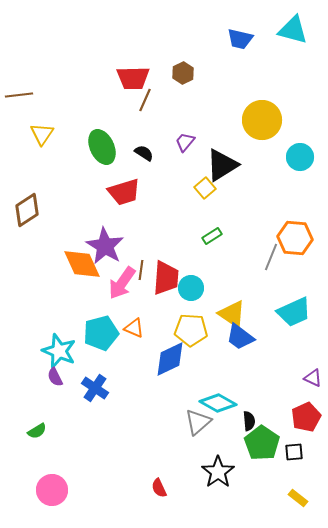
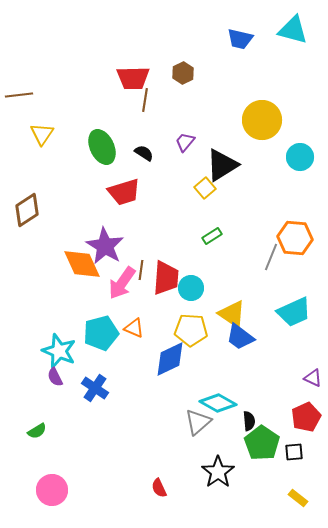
brown line at (145, 100): rotated 15 degrees counterclockwise
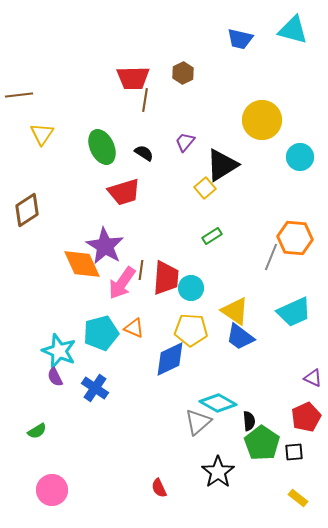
yellow triangle at (232, 314): moved 3 px right, 3 px up
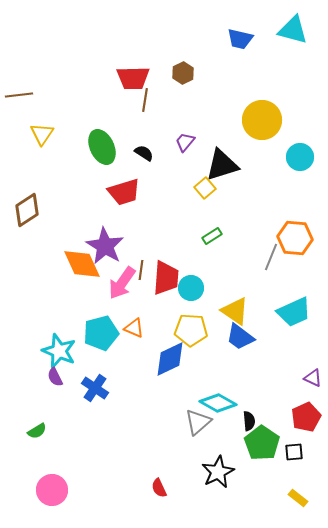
black triangle at (222, 165): rotated 15 degrees clockwise
black star at (218, 472): rotated 8 degrees clockwise
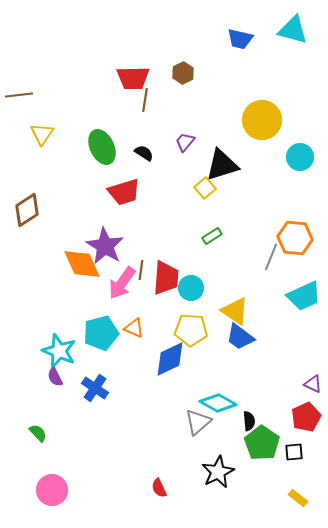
cyan trapezoid at (294, 312): moved 10 px right, 16 px up
purple triangle at (313, 378): moved 6 px down
green semicircle at (37, 431): moved 1 px right, 2 px down; rotated 102 degrees counterclockwise
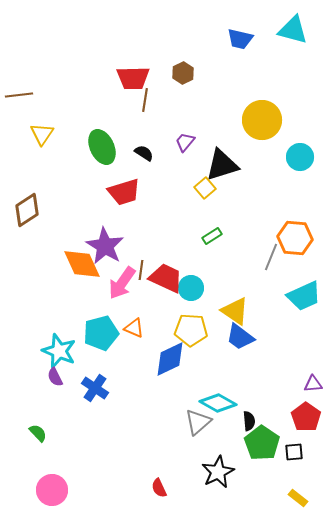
red trapezoid at (166, 278): rotated 69 degrees counterclockwise
purple triangle at (313, 384): rotated 30 degrees counterclockwise
red pentagon at (306, 417): rotated 12 degrees counterclockwise
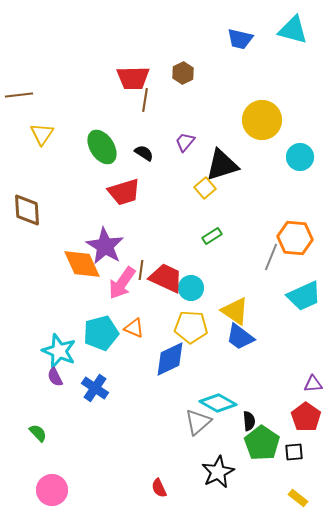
green ellipse at (102, 147): rotated 8 degrees counterclockwise
brown diamond at (27, 210): rotated 60 degrees counterclockwise
yellow pentagon at (191, 330): moved 3 px up
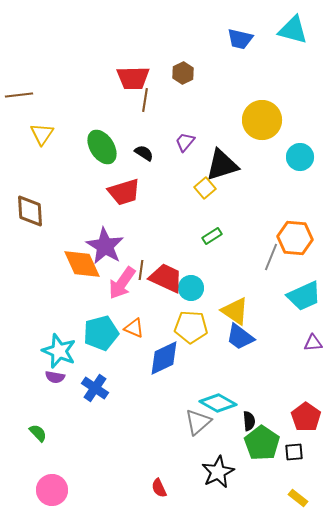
brown diamond at (27, 210): moved 3 px right, 1 px down
blue diamond at (170, 359): moved 6 px left, 1 px up
purple semicircle at (55, 377): rotated 54 degrees counterclockwise
purple triangle at (313, 384): moved 41 px up
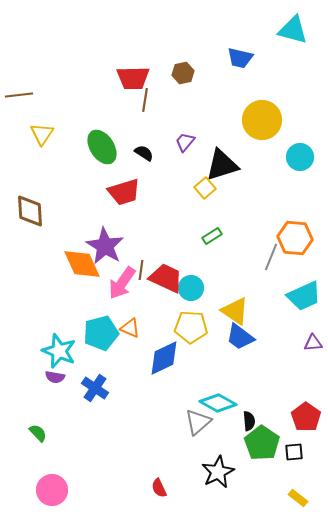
blue trapezoid at (240, 39): moved 19 px down
brown hexagon at (183, 73): rotated 15 degrees clockwise
orange triangle at (134, 328): moved 4 px left
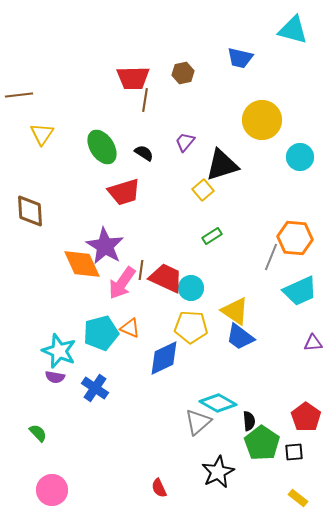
yellow square at (205, 188): moved 2 px left, 2 px down
cyan trapezoid at (304, 296): moved 4 px left, 5 px up
